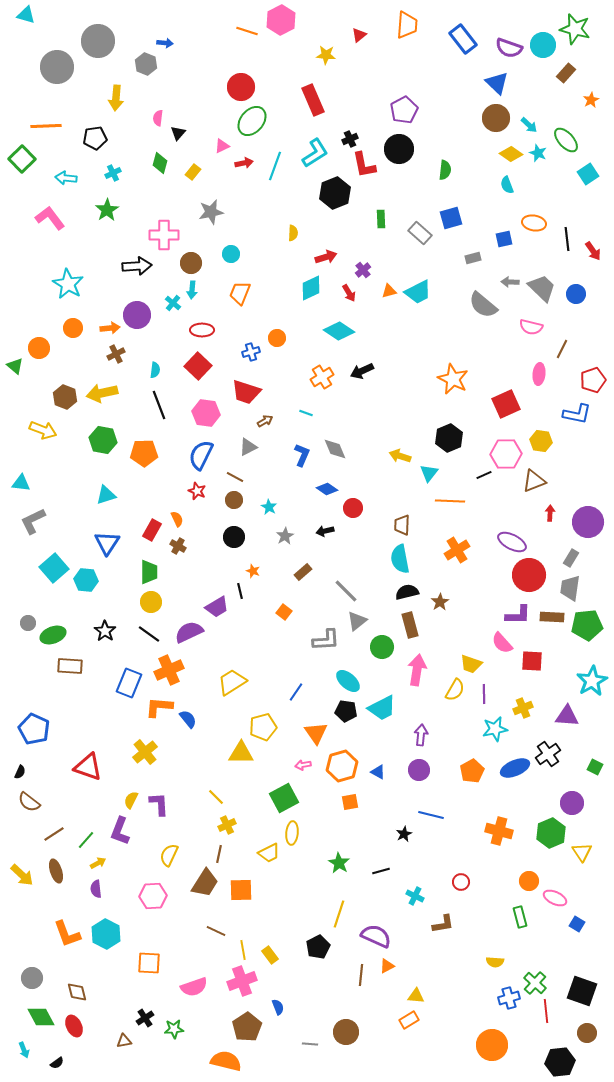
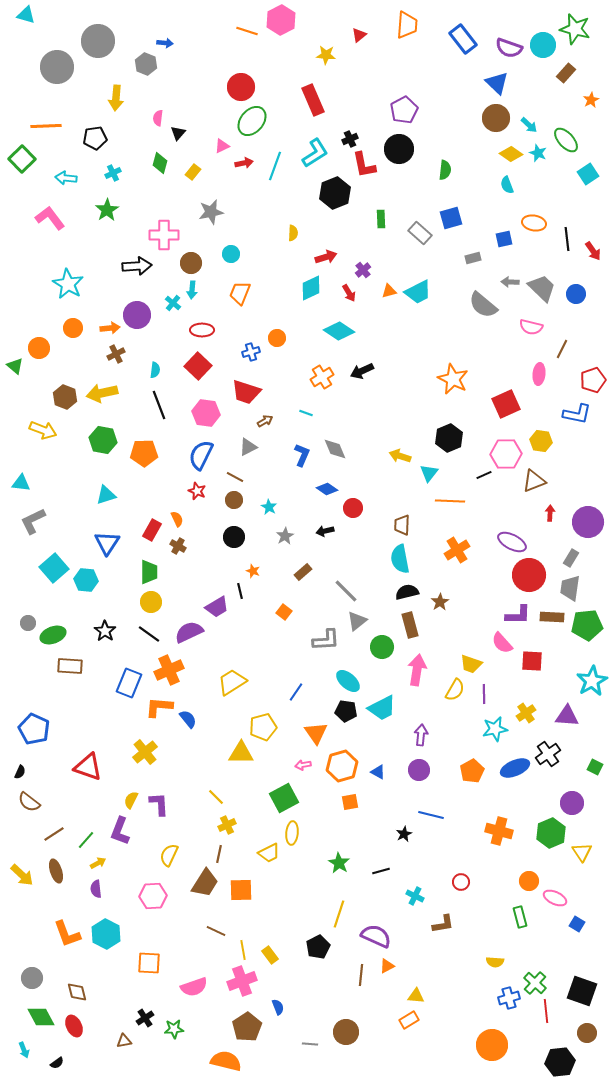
yellow cross at (523, 708): moved 3 px right, 5 px down; rotated 12 degrees counterclockwise
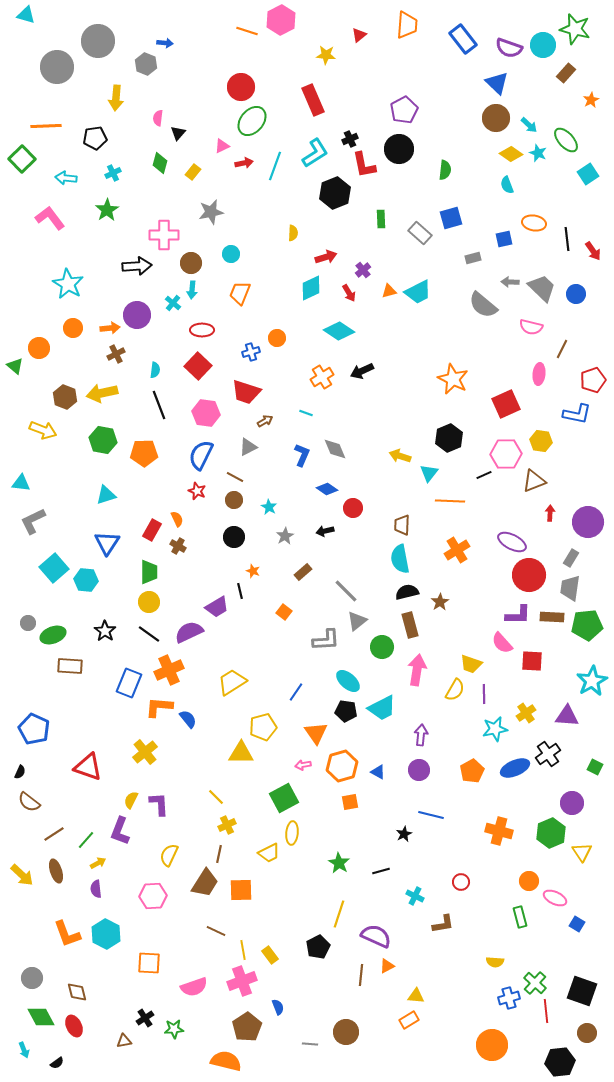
yellow circle at (151, 602): moved 2 px left
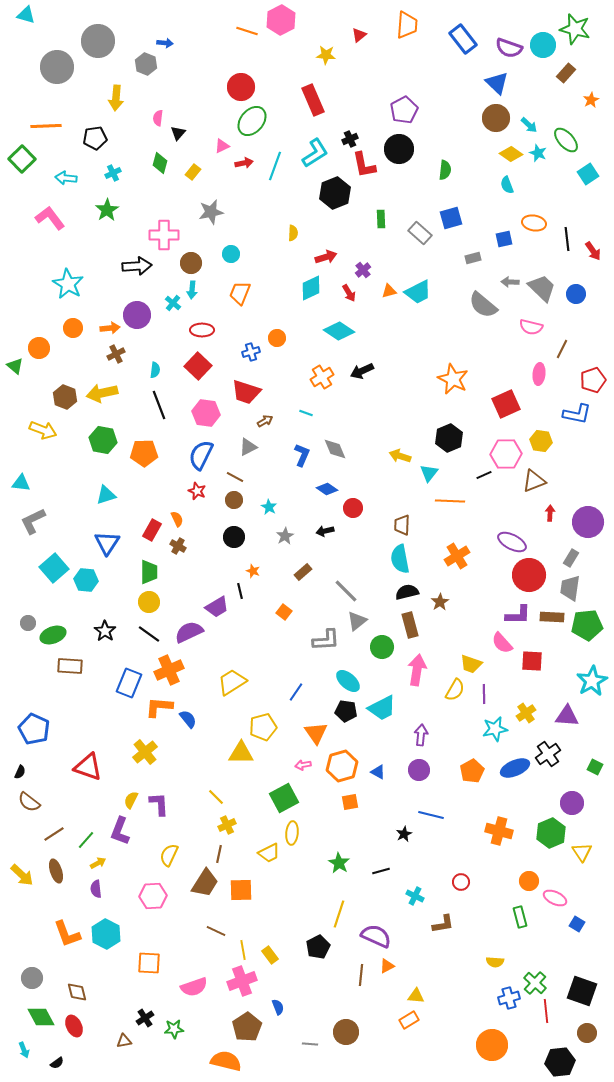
orange cross at (457, 550): moved 6 px down
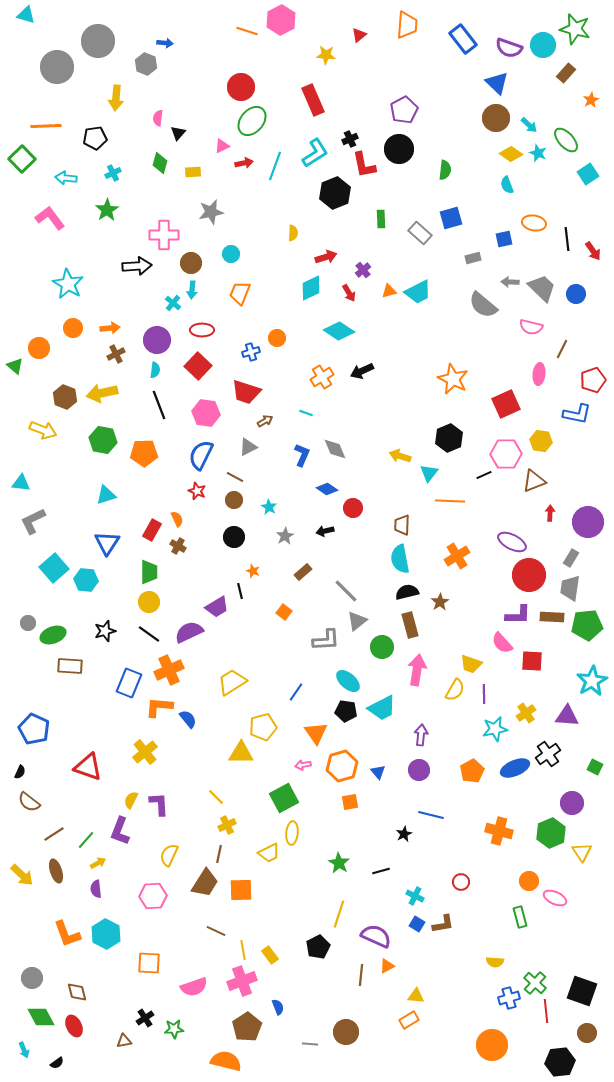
yellow rectangle at (193, 172): rotated 49 degrees clockwise
purple circle at (137, 315): moved 20 px right, 25 px down
black star at (105, 631): rotated 20 degrees clockwise
blue triangle at (378, 772): rotated 21 degrees clockwise
blue square at (577, 924): moved 160 px left
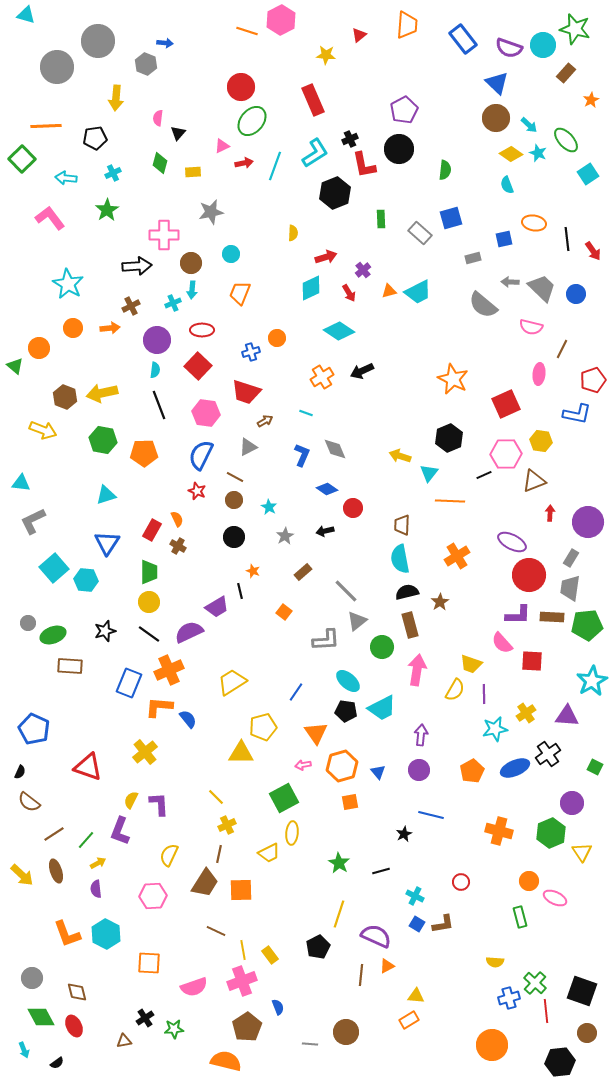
cyan cross at (173, 303): rotated 28 degrees clockwise
brown cross at (116, 354): moved 15 px right, 48 px up
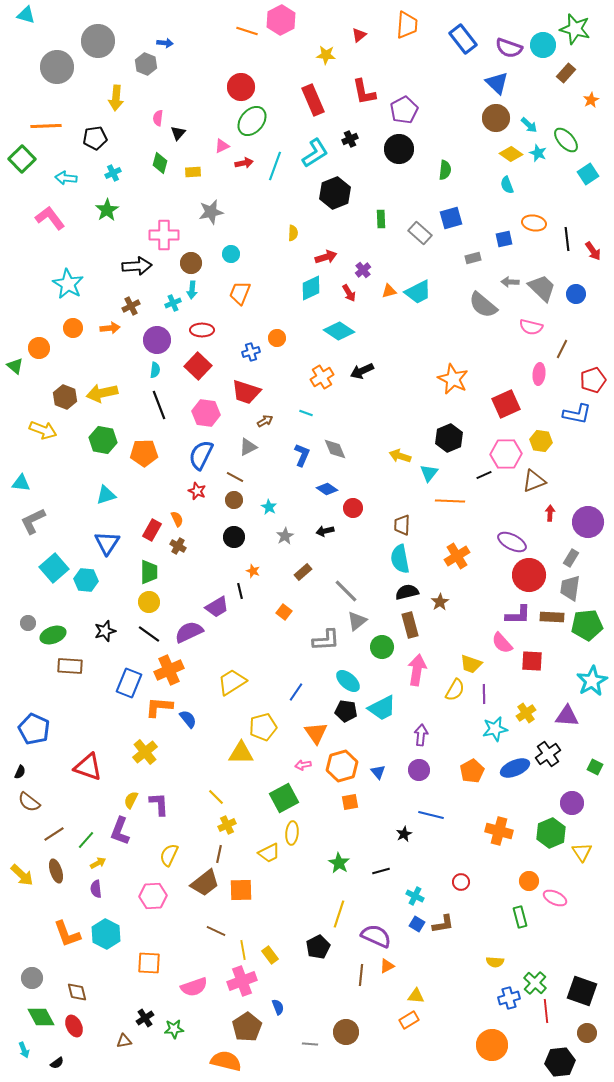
red L-shape at (364, 165): moved 73 px up
brown trapezoid at (205, 883): rotated 20 degrees clockwise
